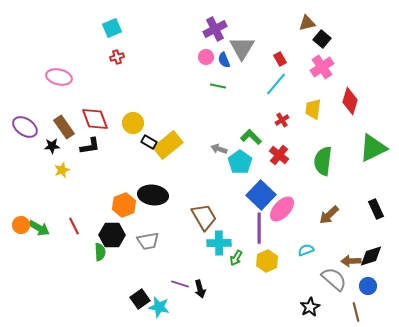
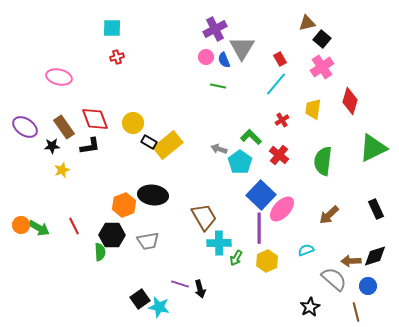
cyan square at (112, 28): rotated 24 degrees clockwise
black diamond at (371, 256): moved 4 px right
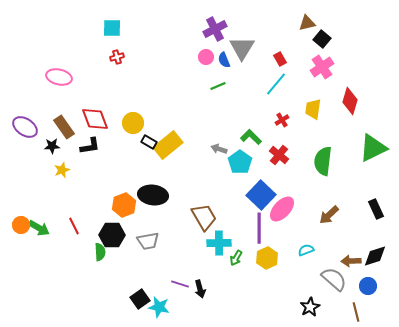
green line at (218, 86): rotated 35 degrees counterclockwise
yellow hexagon at (267, 261): moved 3 px up
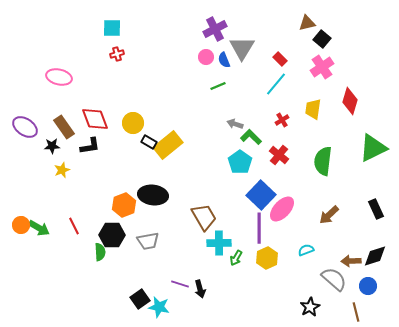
red cross at (117, 57): moved 3 px up
red rectangle at (280, 59): rotated 16 degrees counterclockwise
gray arrow at (219, 149): moved 16 px right, 25 px up
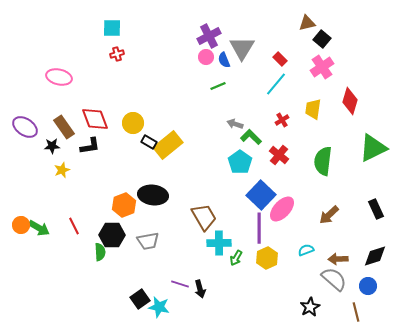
purple cross at (215, 29): moved 6 px left, 7 px down
brown arrow at (351, 261): moved 13 px left, 2 px up
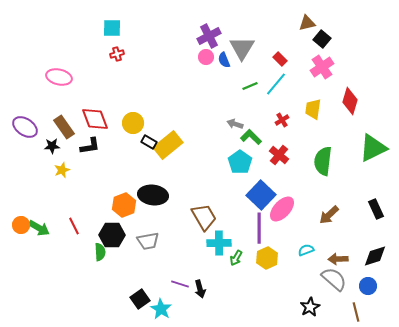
green line at (218, 86): moved 32 px right
cyan star at (159, 307): moved 2 px right, 2 px down; rotated 20 degrees clockwise
